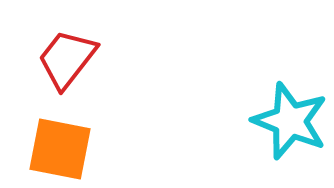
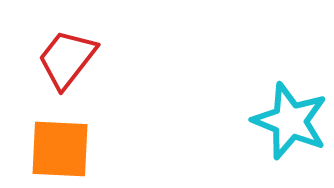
orange square: rotated 8 degrees counterclockwise
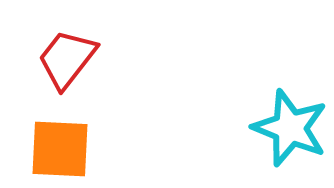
cyan star: moved 7 px down
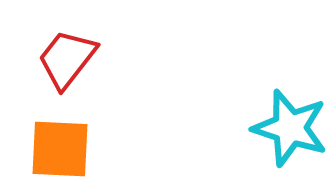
cyan star: rotated 4 degrees counterclockwise
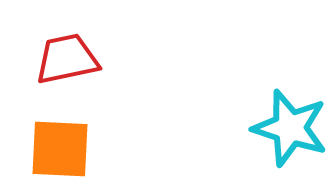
red trapezoid: rotated 40 degrees clockwise
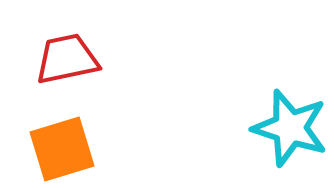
orange square: moved 2 px right; rotated 20 degrees counterclockwise
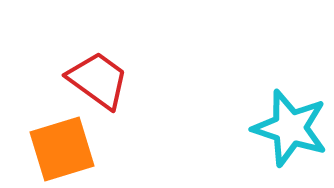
red trapezoid: moved 31 px right, 21 px down; rotated 48 degrees clockwise
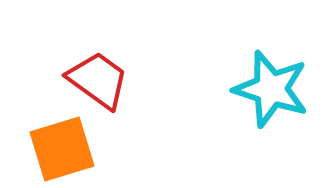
cyan star: moved 19 px left, 39 px up
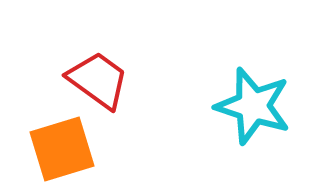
cyan star: moved 18 px left, 17 px down
